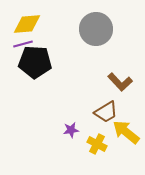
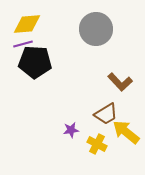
brown trapezoid: moved 2 px down
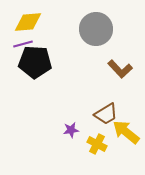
yellow diamond: moved 1 px right, 2 px up
brown L-shape: moved 13 px up
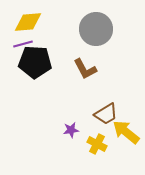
brown L-shape: moved 35 px left; rotated 15 degrees clockwise
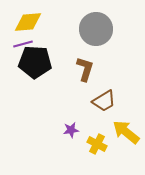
brown L-shape: rotated 135 degrees counterclockwise
brown trapezoid: moved 2 px left, 13 px up
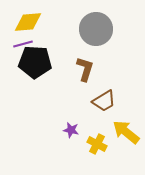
purple star: rotated 21 degrees clockwise
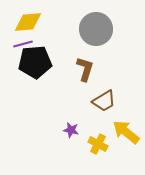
black pentagon: rotated 8 degrees counterclockwise
yellow cross: moved 1 px right
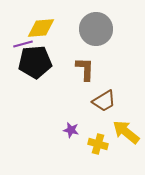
yellow diamond: moved 13 px right, 6 px down
brown L-shape: rotated 15 degrees counterclockwise
yellow cross: rotated 12 degrees counterclockwise
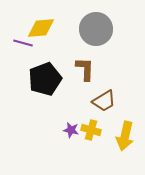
purple line: moved 1 px up; rotated 30 degrees clockwise
black pentagon: moved 10 px right, 17 px down; rotated 16 degrees counterclockwise
yellow arrow: moved 1 px left, 4 px down; rotated 116 degrees counterclockwise
yellow cross: moved 7 px left, 14 px up
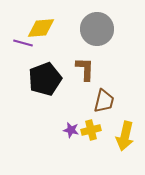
gray circle: moved 1 px right
brown trapezoid: rotated 45 degrees counterclockwise
yellow cross: rotated 30 degrees counterclockwise
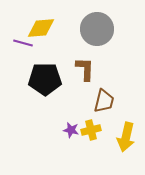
black pentagon: rotated 20 degrees clockwise
yellow arrow: moved 1 px right, 1 px down
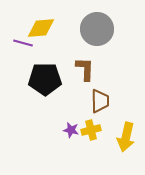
brown trapezoid: moved 4 px left; rotated 15 degrees counterclockwise
